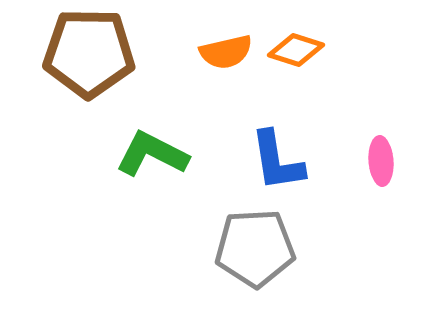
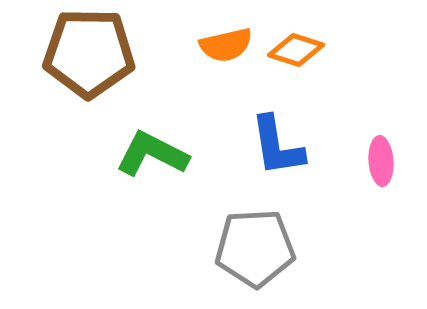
orange semicircle: moved 7 px up
blue L-shape: moved 15 px up
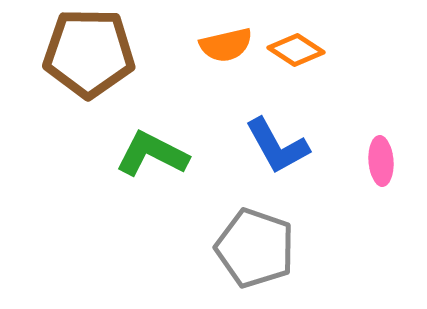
orange diamond: rotated 16 degrees clockwise
blue L-shape: rotated 20 degrees counterclockwise
gray pentagon: rotated 22 degrees clockwise
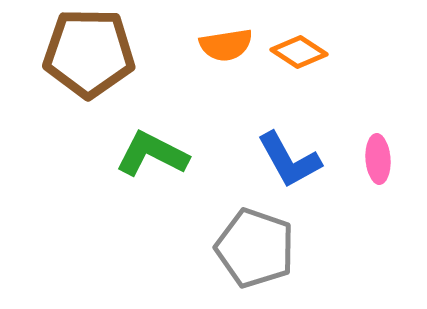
orange semicircle: rotated 4 degrees clockwise
orange diamond: moved 3 px right, 2 px down
blue L-shape: moved 12 px right, 14 px down
pink ellipse: moved 3 px left, 2 px up
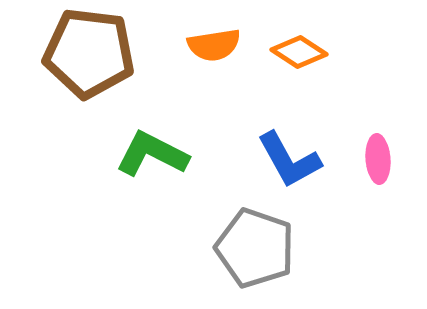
orange semicircle: moved 12 px left
brown pentagon: rotated 6 degrees clockwise
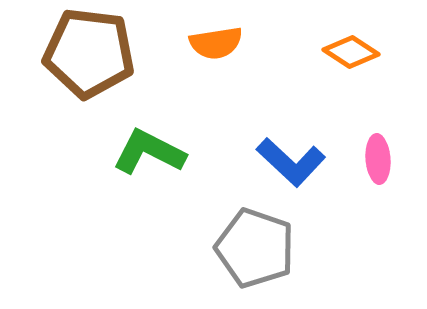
orange semicircle: moved 2 px right, 2 px up
orange diamond: moved 52 px right
green L-shape: moved 3 px left, 2 px up
blue L-shape: moved 2 px right, 2 px down; rotated 18 degrees counterclockwise
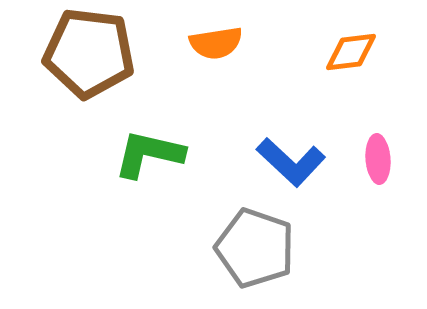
orange diamond: rotated 40 degrees counterclockwise
green L-shape: moved 2 px down; rotated 14 degrees counterclockwise
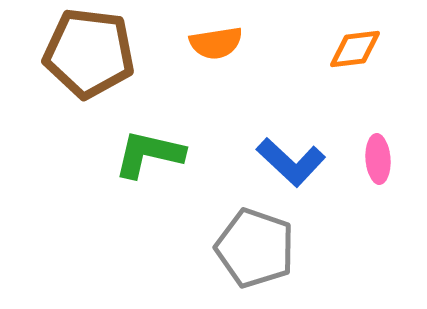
orange diamond: moved 4 px right, 3 px up
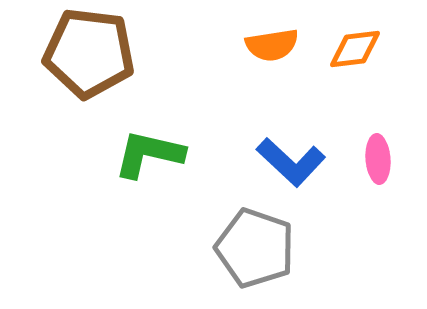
orange semicircle: moved 56 px right, 2 px down
